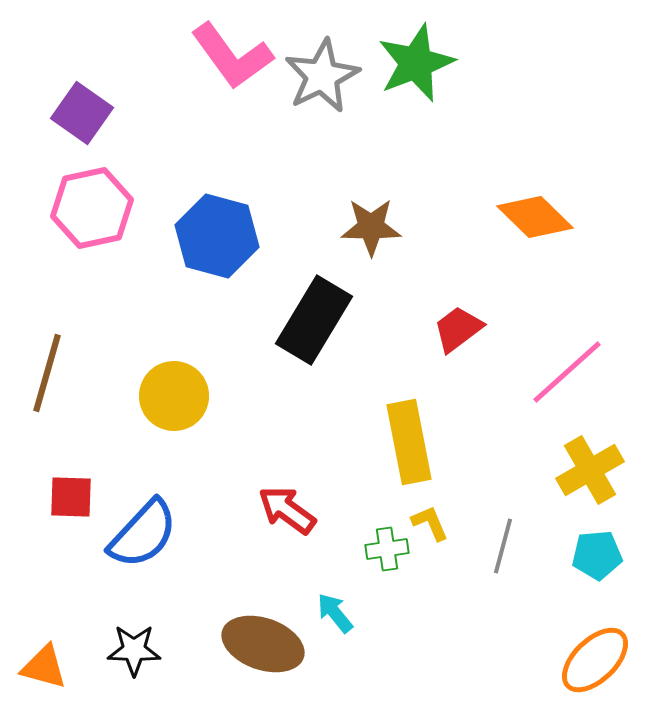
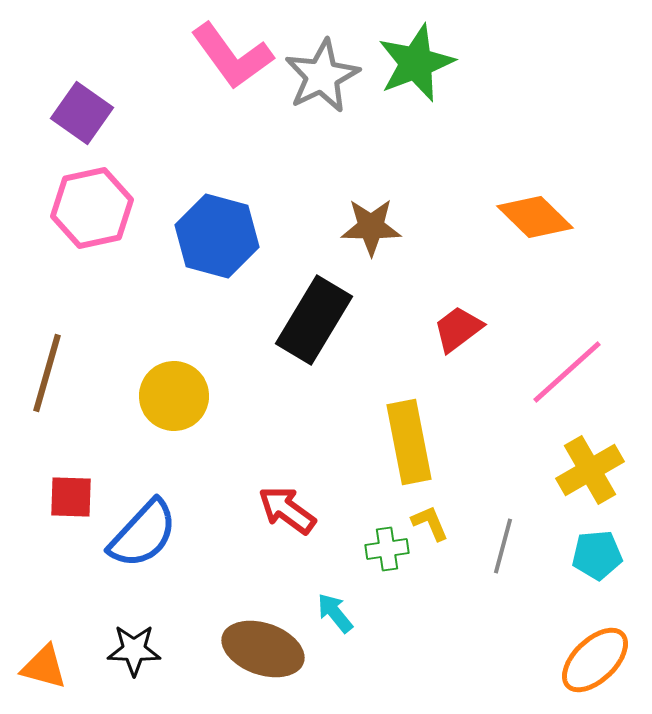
brown ellipse: moved 5 px down
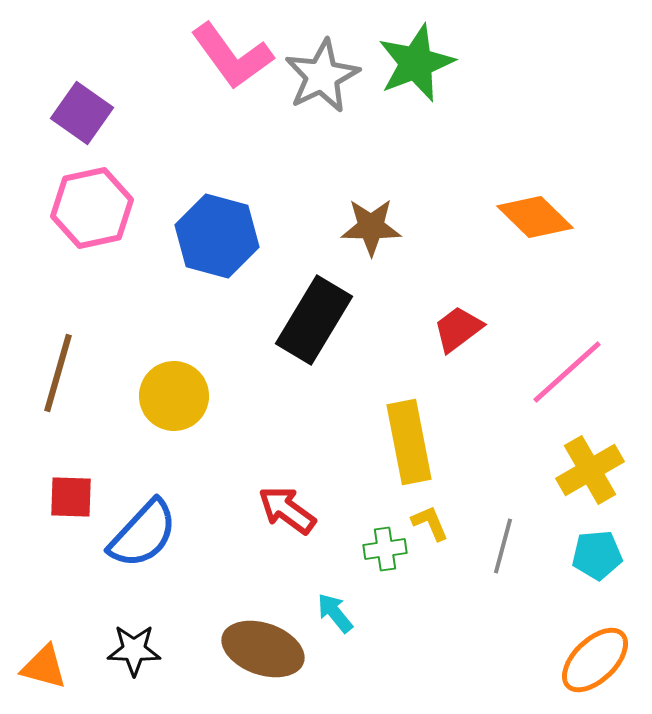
brown line: moved 11 px right
green cross: moved 2 px left
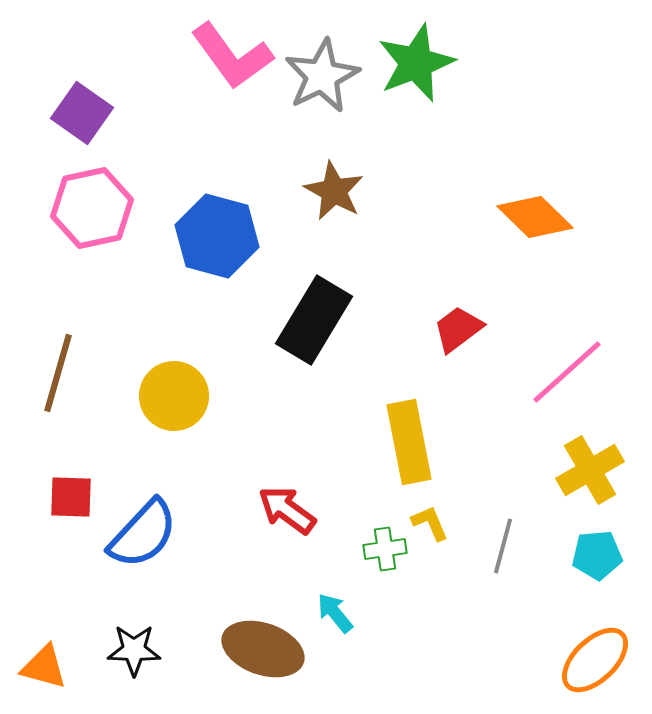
brown star: moved 37 px left, 36 px up; rotated 28 degrees clockwise
